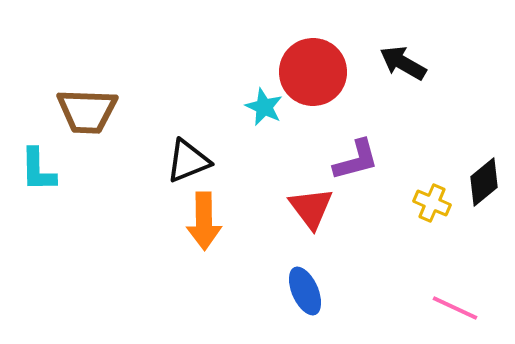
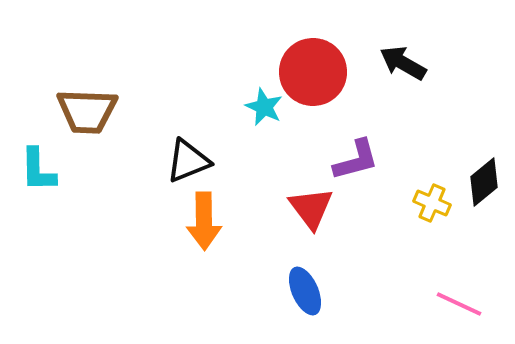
pink line: moved 4 px right, 4 px up
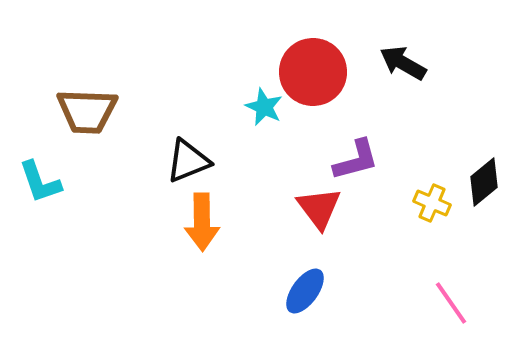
cyan L-shape: moved 2 px right, 12 px down; rotated 18 degrees counterclockwise
red triangle: moved 8 px right
orange arrow: moved 2 px left, 1 px down
blue ellipse: rotated 60 degrees clockwise
pink line: moved 8 px left, 1 px up; rotated 30 degrees clockwise
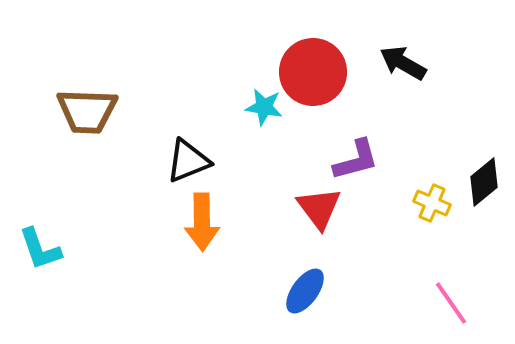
cyan star: rotated 15 degrees counterclockwise
cyan L-shape: moved 67 px down
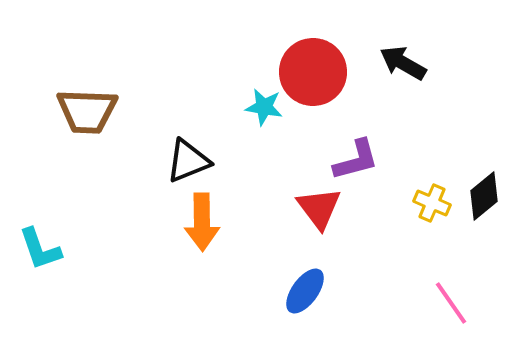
black diamond: moved 14 px down
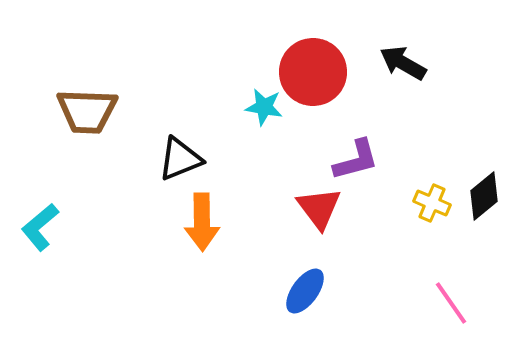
black triangle: moved 8 px left, 2 px up
cyan L-shape: moved 22 px up; rotated 69 degrees clockwise
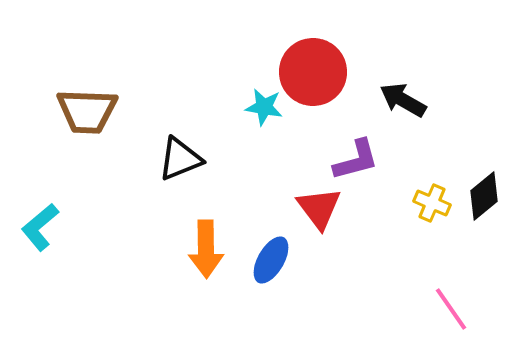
black arrow: moved 37 px down
orange arrow: moved 4 px right, 27 px down
blue ellipse: moved 34 px left, 31 px up; rotated 6 degrees counterclockwise
pink line: moved 6 px down
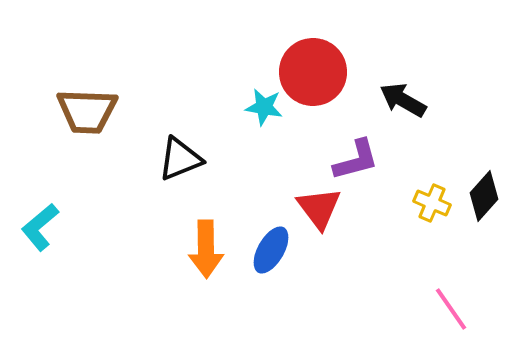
black diamond: rotated 9 degrees counterclockwise
blue ellipse: moved 10 px up
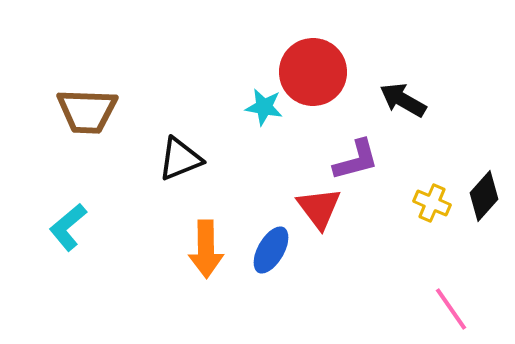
cyan L-shape: moved 28 px right
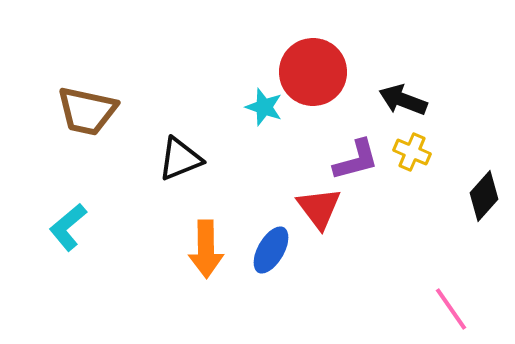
black arrow: rotated 9 degrees counterclockwise
cyan star: rotated 9 degrees clockwise
brown trapezoid: rotated 10 degrees clockwise
yellow cross: moved 20 px left, 51 px up
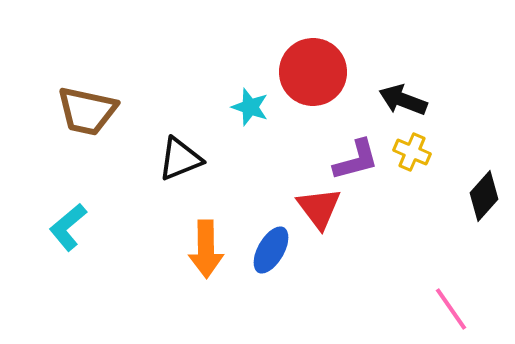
cyan star: moved 14 px left
